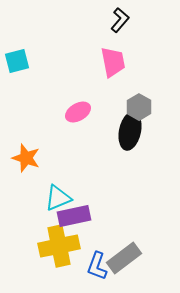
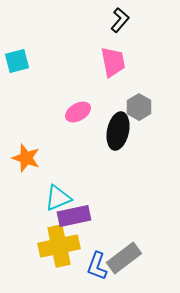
black ellipse: moved 12 px left
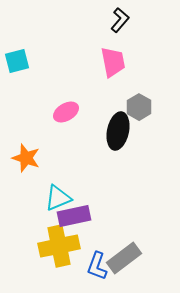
pink ellipse: moved 12 px left
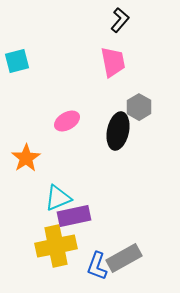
pink ellipse: moved 1 px right, 9 px down
orange star: rotated 20 degrees clockwise
yellow cross: moved 3 px left
gray rectangle: rotated 8 degrees clockwise
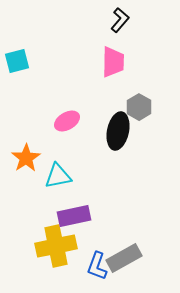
pink trapezoid: rotated 12 degrees clockwise
cyan triangle: moved 22 px up; rotated 12 degrees clockwise
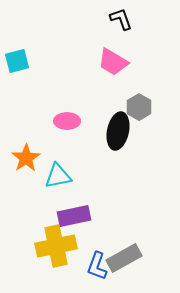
black L-shape: moved 1 px right, 1 px up; rotated 60 degrees counterclockwise
pink trapezoid: rotated 120 degrees clockwise
pink ellipse: rotated 30 degrees clockwise
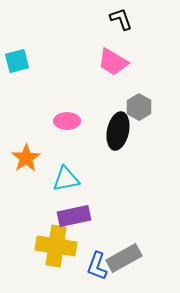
cyan triangle: moved 8 px right, 3 px down
yellow cross: rotated 21 degrees clockwise
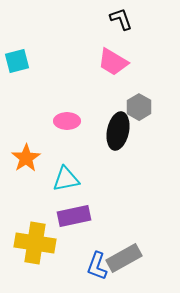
yellow cross: moved 21 px left, 3 px up
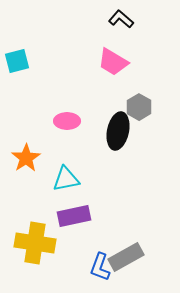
black L-shape: rotated 30 degrees counterclockwise
gray rectangle: moved 2 px right, 1 px up
blue L-shape: moved 3 px right, 1 px down
